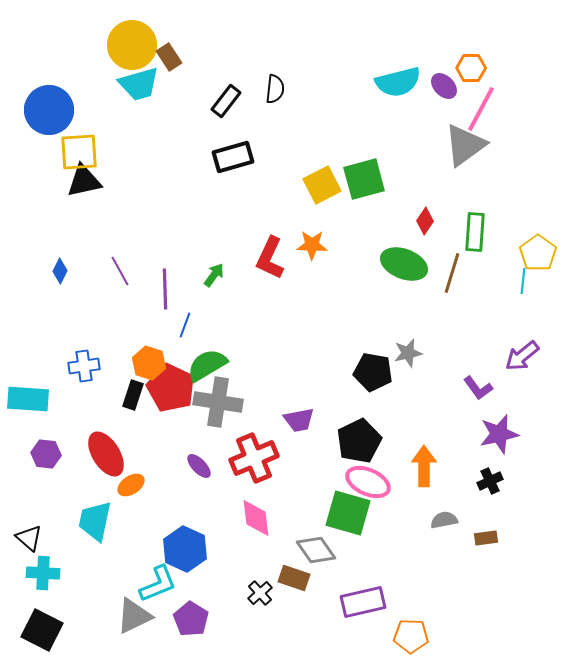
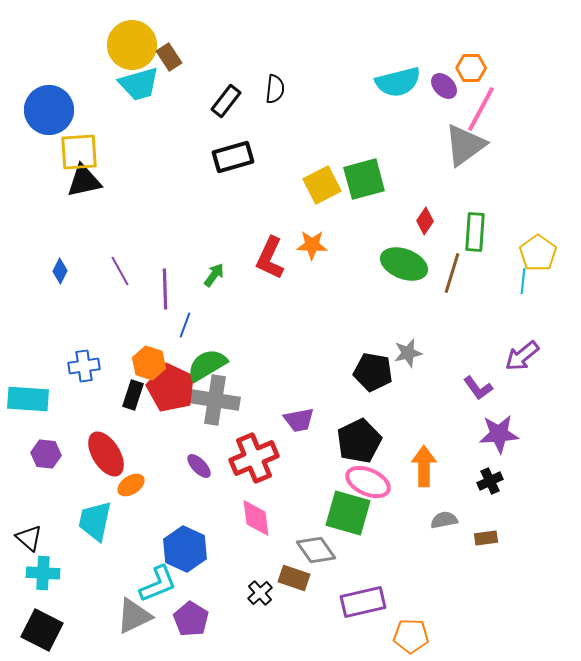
gray cross at (218, 402): moved 3 px left, 2 px up
purple star at (499, 434): rotated 9 degrees clockwise
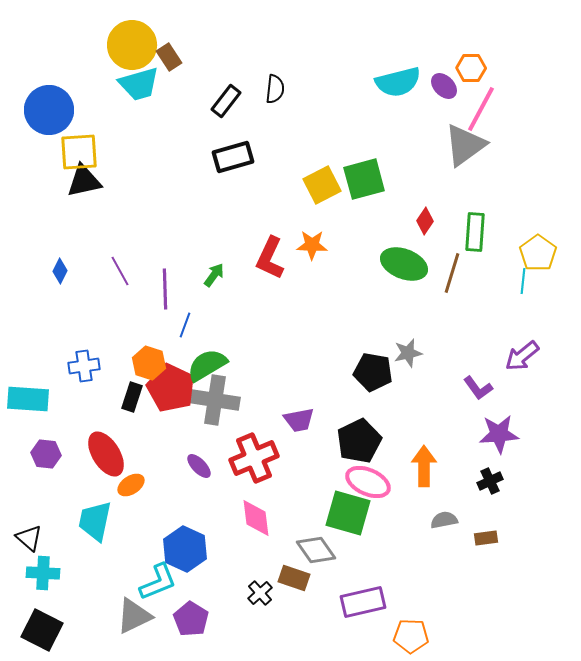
black rectangle at (133, 395): moved 1 px left, 2 px down
cyan L-shape at (158, 584): moved 2 px up
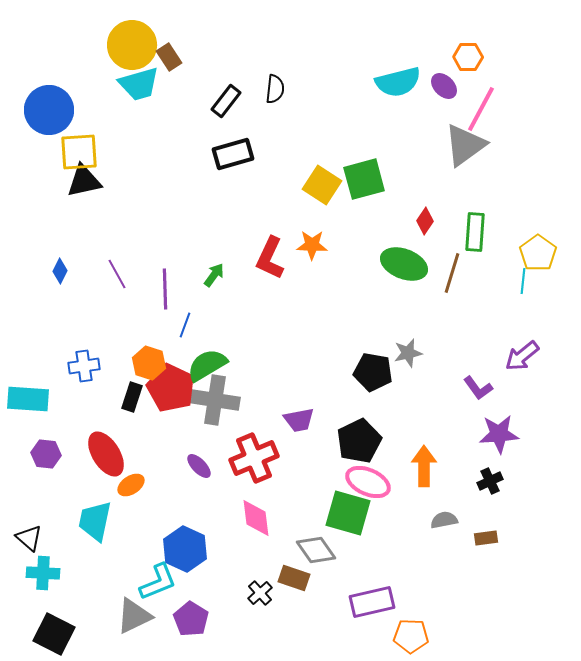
orange hexagon at (471, 68): moved 3 px left, 11 px up
black rectangle at (233, 157): moved 3 px up
yellow square at (322, 185): rotated 30 degrees counterclockwise
purple line at (120, 271): moved 3 px left, 3 px down
purple rectangle at (363, 602): moved 9 px right
black square at (42, 630): moved 12 px right, 4 px down
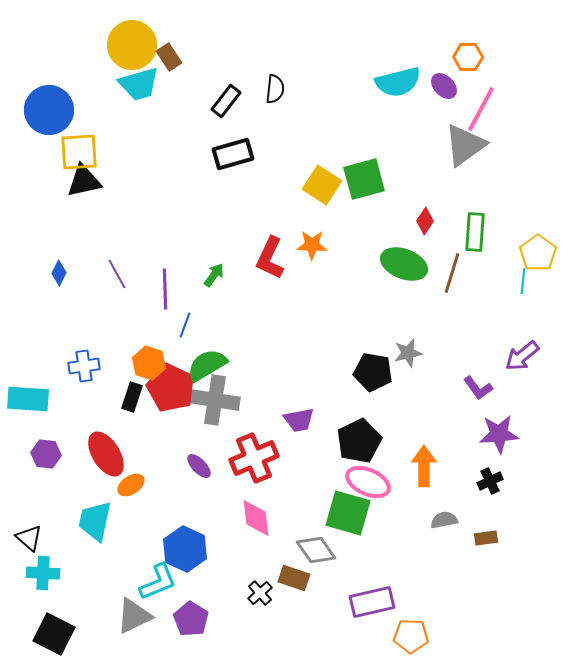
blue diamond at (60, 271): moved 1 px left, 2 px down
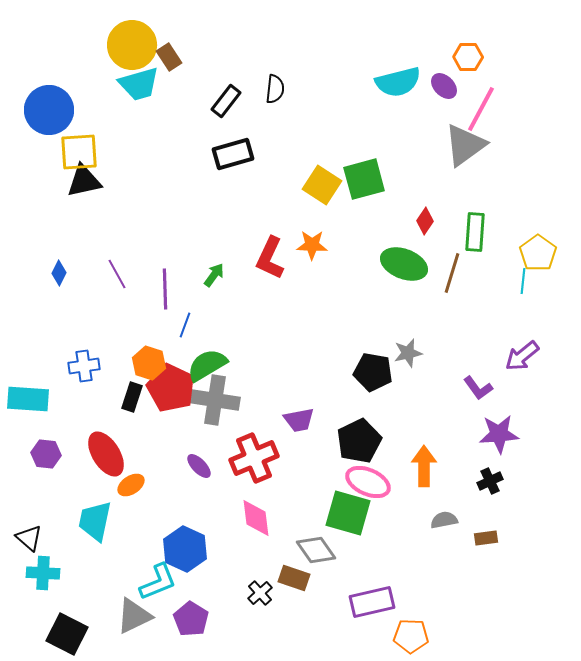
black square at (54, 634): moved 13 px right
